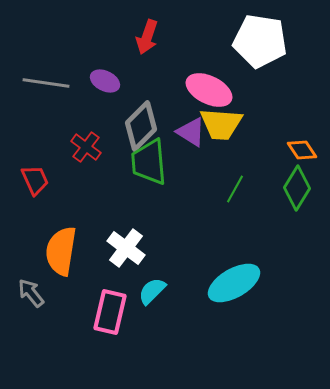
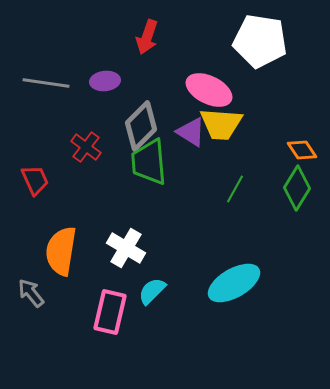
purple ellipse: rotated 32 degrees counterclockwise
white cross: rotated 6 degrees counterclockwise
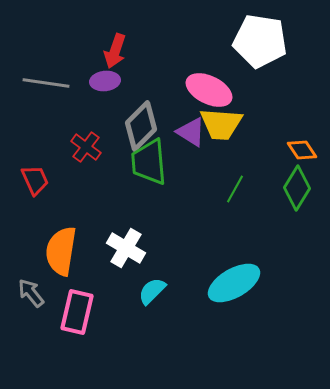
red arrow: moved 32 px left, 14 px down
pink rectangle: moved 33 px left
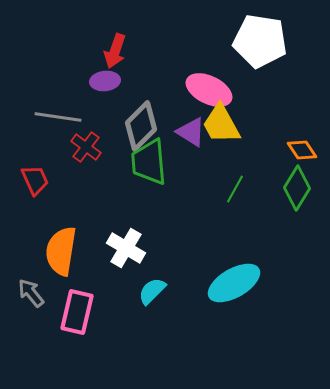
gray line: moved 12 px right, 34 px down
yellow trapezoid: rotated 57 degrees clockwise
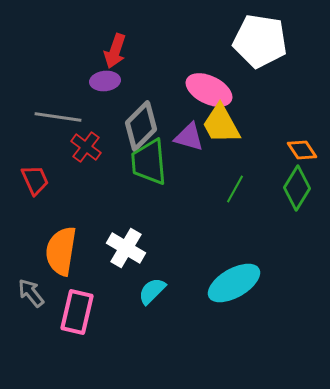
purple triangle: moved 2 px left, 5 px down; rotated 16 degrees counterclockwise
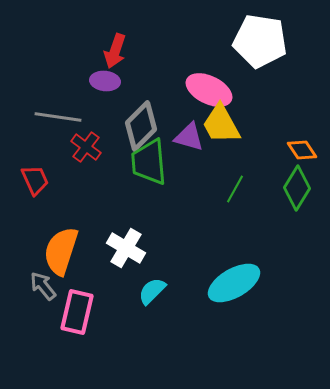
purple ellipse: rotated 12 degrees clockwise
orange semicircle: rotated 9 degrees clockwise
gray arrow: moved 12 px right, 7 px up
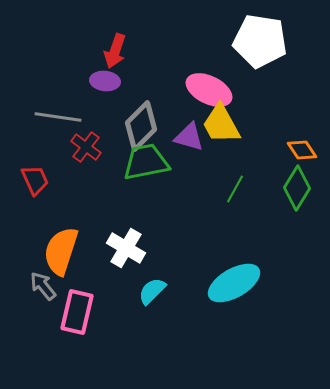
green trapezoid: moved 3 px left; rotated 84 degrees clockwise
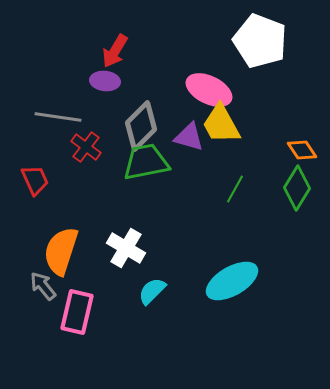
white pentagon: rotated 12 degrees clockwise
red arrow: rotated 12 degrees clockwise
cyan ellipse: moved 2 px left, 2 px up
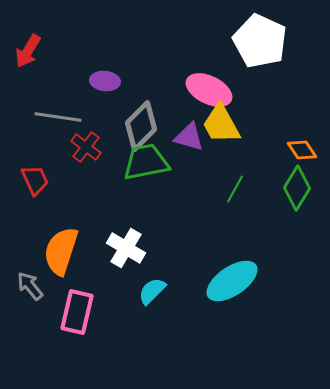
white pentagon: rotated 4 degrees clockwise
red arrow: moved 87 px left
cyan ellipse: rotated 4 degrees counterclockwise
gray arrow: moved 13 px left
